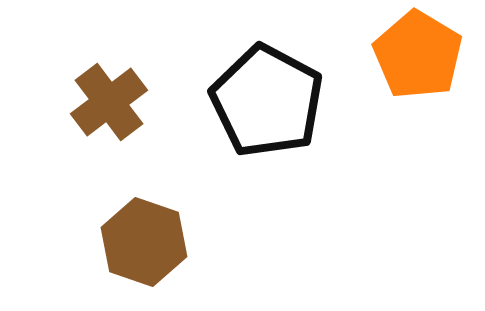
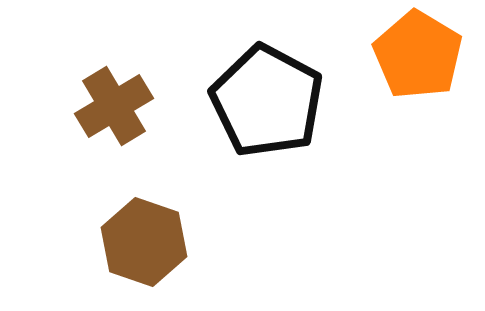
brown cross: moved 5 px right, 4 px down; rotated 6 degrees clockwise
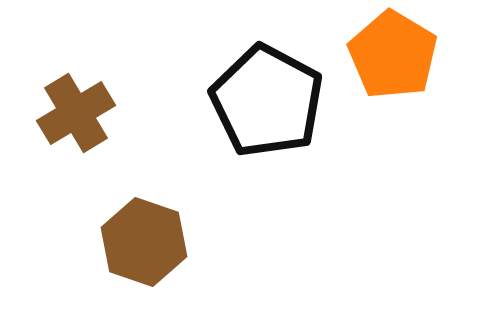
orange pentagon: moved 25 px left
brown cross: moved 38 px left, 7 px down
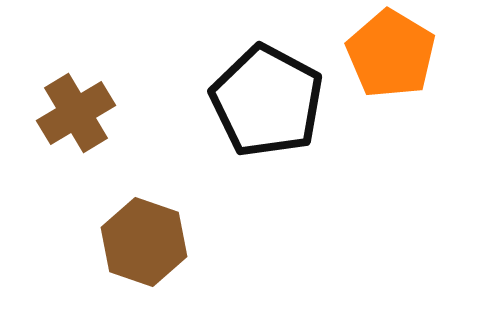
orange pentagon: moved 2 px left, 1 px up
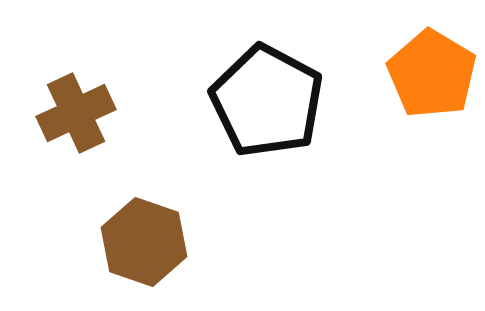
orange pentagon: moved 41 px right, 20 px down
brown cross: rotated 6 degrees clockwise
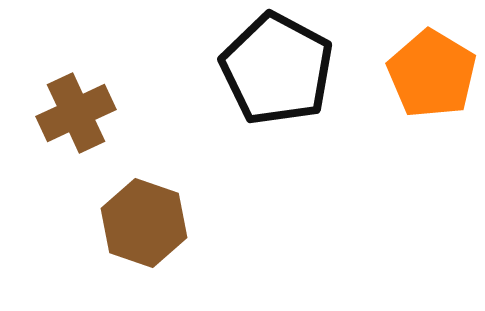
black pentagon: moved 10 px right, 32 px up
brown hexagon: moved 19 px up
